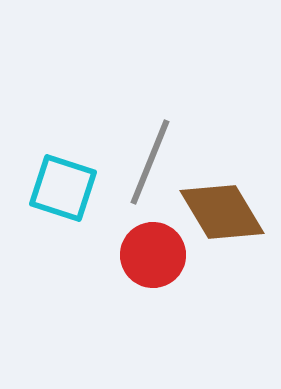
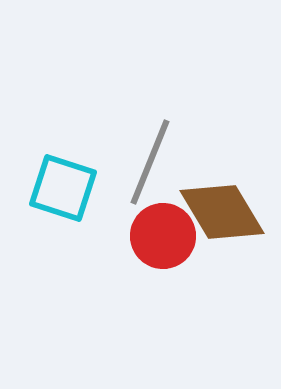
red circle: moved 10 px right, 19 px up
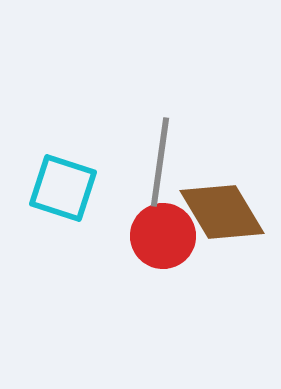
gray line: moved 10 px right; rotated 14 degrees counterclockwise
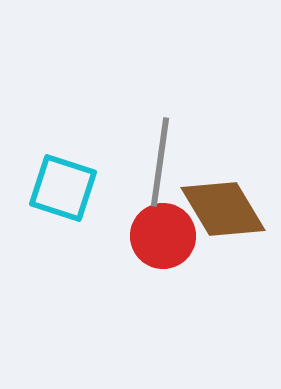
brown diamond: moved 1 px right, 3 px up
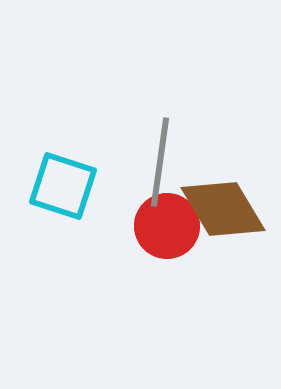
cyan square: moved 2 px up
red circle: moved 4 px right, 10 px up
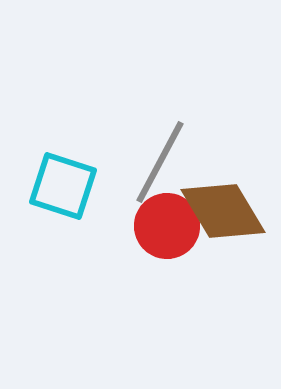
gray line: rotated 20 degrees clockwise
brown diamond: moved 2 px down
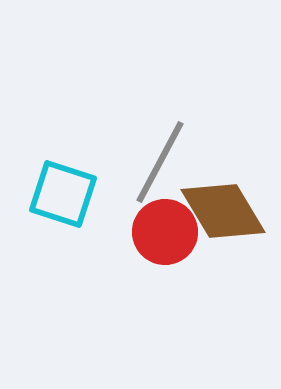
cyan square: moved 8 px down
red circle: moved 2 px left, 6 px down
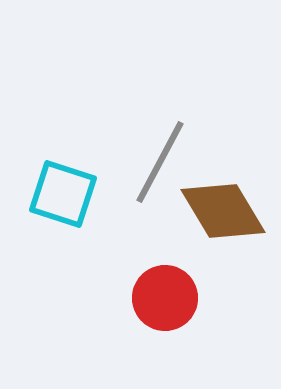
red circle: moved 66 px down
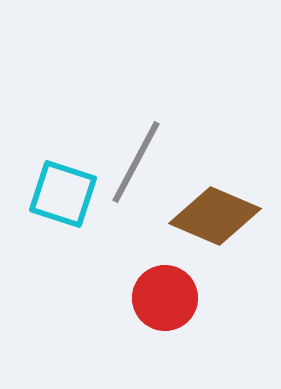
gray line: moved 24 px left
brown diamond: moved 8 px left, 5 px down; rotated 36 degrees counterclockwise
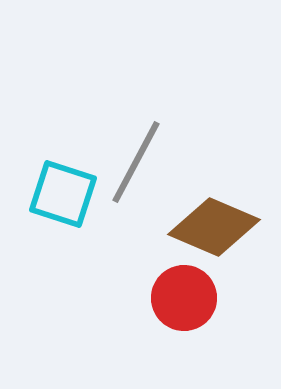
brown diamond: moved 1 px left, 11 px down
red circle: moved 19 px right
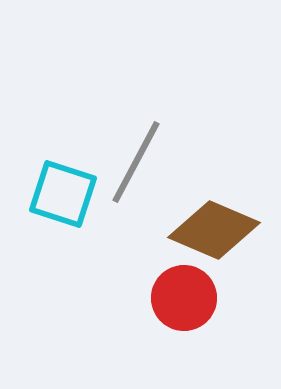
brown diamond: moved 3 px down
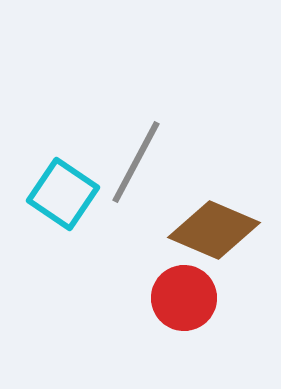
cyan square: rotated 16 degrees clockwise
